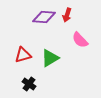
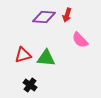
green triangle: moved 4 px left; rotated 36 degrees clockwise
black cross: moved 1 px right, 1 px down
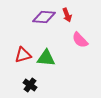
red arrow: rotated 40 degrees counterclockwise
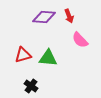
red arrow: moved 2 px right, 1 px down
green triangle: moved 2 px right
black cross: moved 1 px right, 1 px down
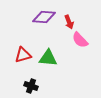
red arrow: moved 6 px down
black cross: rotated 16 degrees counterclockwise
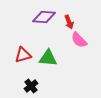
pink semicircle: moved 1 px left
black cross: rotated 32 degrees clockwise
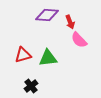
purple diamond: moved 3 px right, 2 px up
red arrow: moved 1 px right
green triangle: rotated 12 degrees counterclockwise
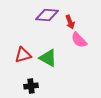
green triangle: rotated 36 degrees clockwise
black cross: rotated 32 degrees clockwise
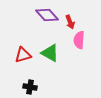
purple diamond: rotated 45 degrees clockwise
pink semicircle: rotated 48 degrees clockwise
green triangle: moved 2 px right, 5 px up
black cross: moved 1 px left, 1 px down; rotated 16 degrees clockwise
